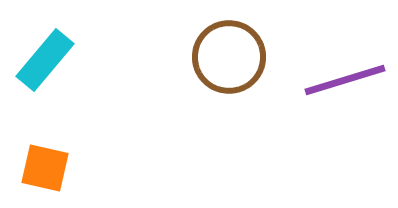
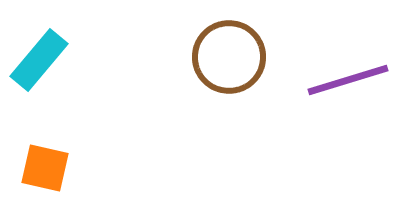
cyan rectangle: moved 6 px left
purple line: moved 3 px right
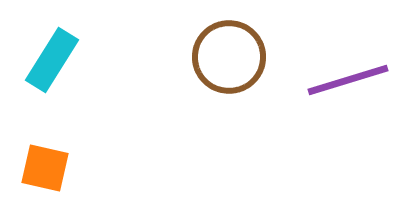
cyan rectangle: moved 13 px right; rotated 8 degrees counterclockwise
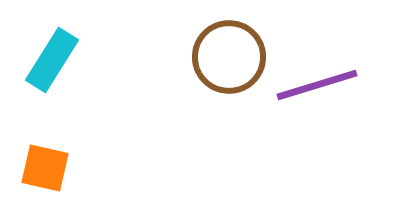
purple line: moved 31 px left, 5 px down
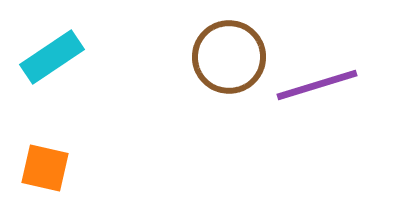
cyan rectangle: moved 3 px up; rotated 24 degrees clockwise
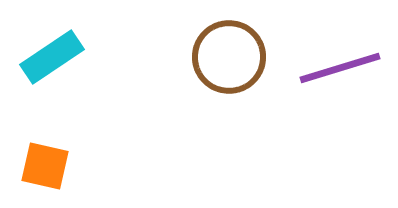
purple line: moved 23 px right, 17 px up
orange square: moved 2 px up
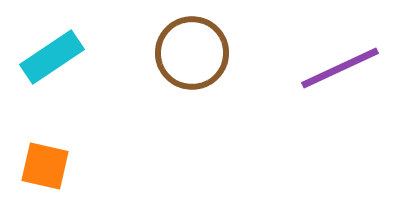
brown circle: moved 37 px left, 4 px up
purple line: rotated 8 degrees counterclockwise
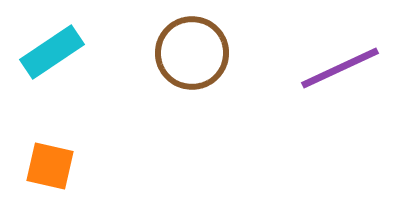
cyan rectangle: moved 5 px up
orange square: moved 5 px right
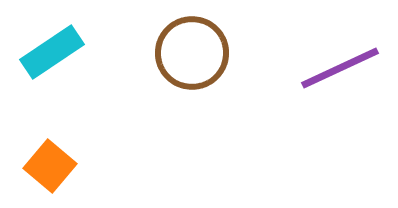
orange square: rotated 27 degrees clockwise
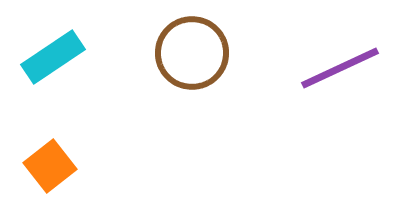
cyan rectangle: moved 1 px right, 5 px down
orange square: rotated 12 degrees clockwise
